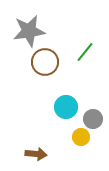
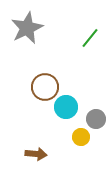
gray star: moved 2 px left, 3 px up; rotated 16 degrees counterclockwise
green line: moved 5 px right, 14 px up
brown circle: moved 25 px down
gray circle: moved 3 px right
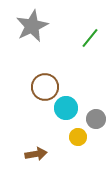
gray star: moved 5 px right, 2 px up
cyan circle: moved 1 px down
yellow circle: moved 3 px left
brown arrow: rotated 15 degrees counterclockwise
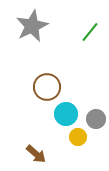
green line: moved 6 px up
brown circle: moved 2 px right
cyan circle: moved 6 px down
brown arrow: rotated 50 degrees clockwise
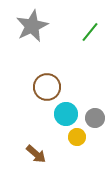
gray circle: moved 1 px left, 1 px up
yellow circle: moved 1 px left
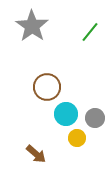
gray star: rotated 12 degrees counterclockwise
yellow circle: moved 1 px down
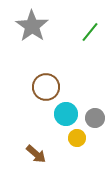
brown circle: moved 1 px left
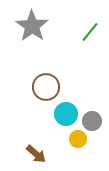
gray circle: moved 3 px left, 3 px down
yellow circle: moved 1 px right, 1 px down
